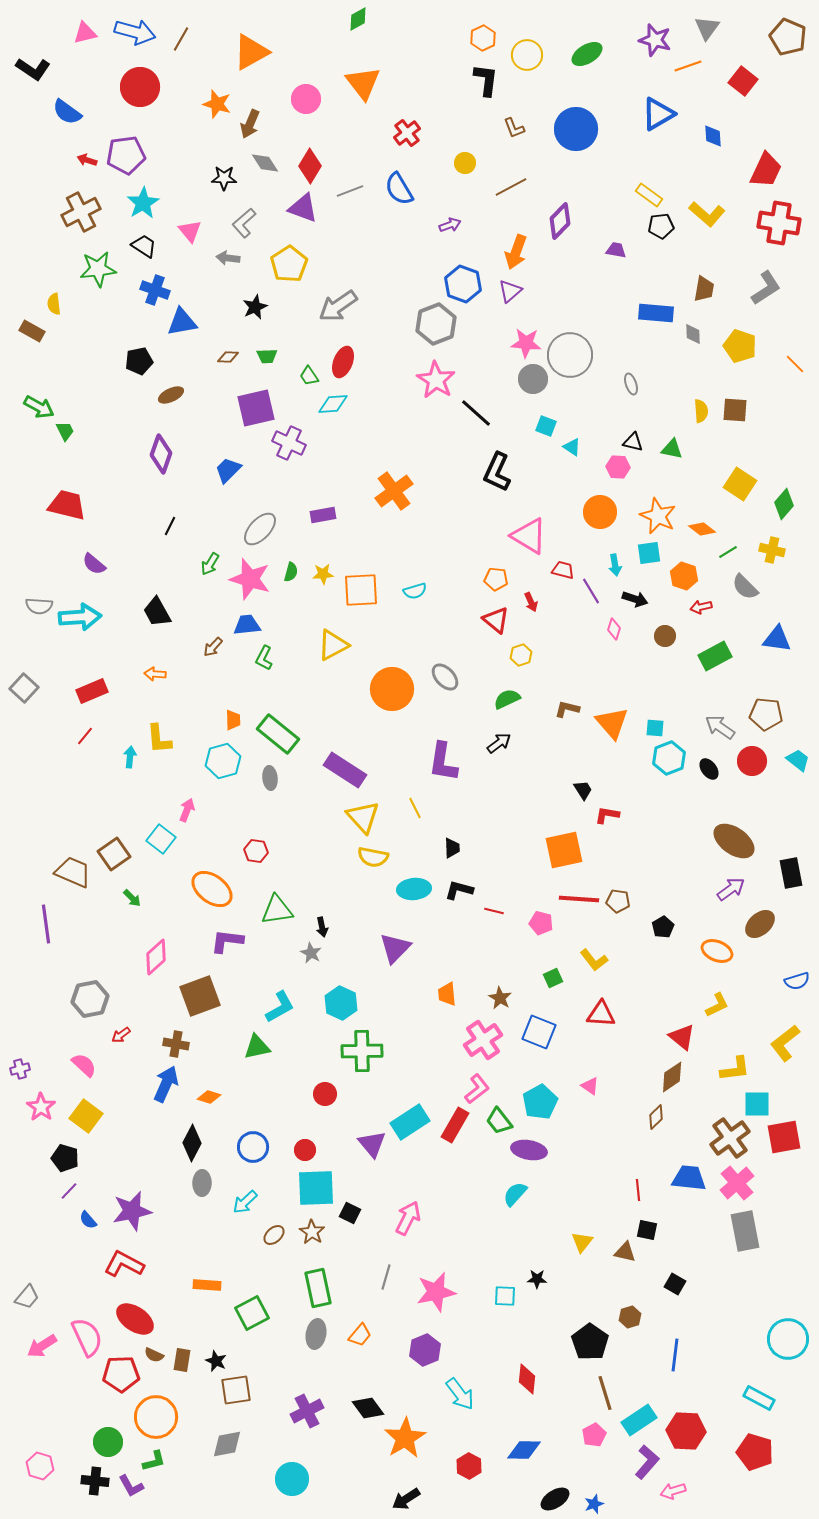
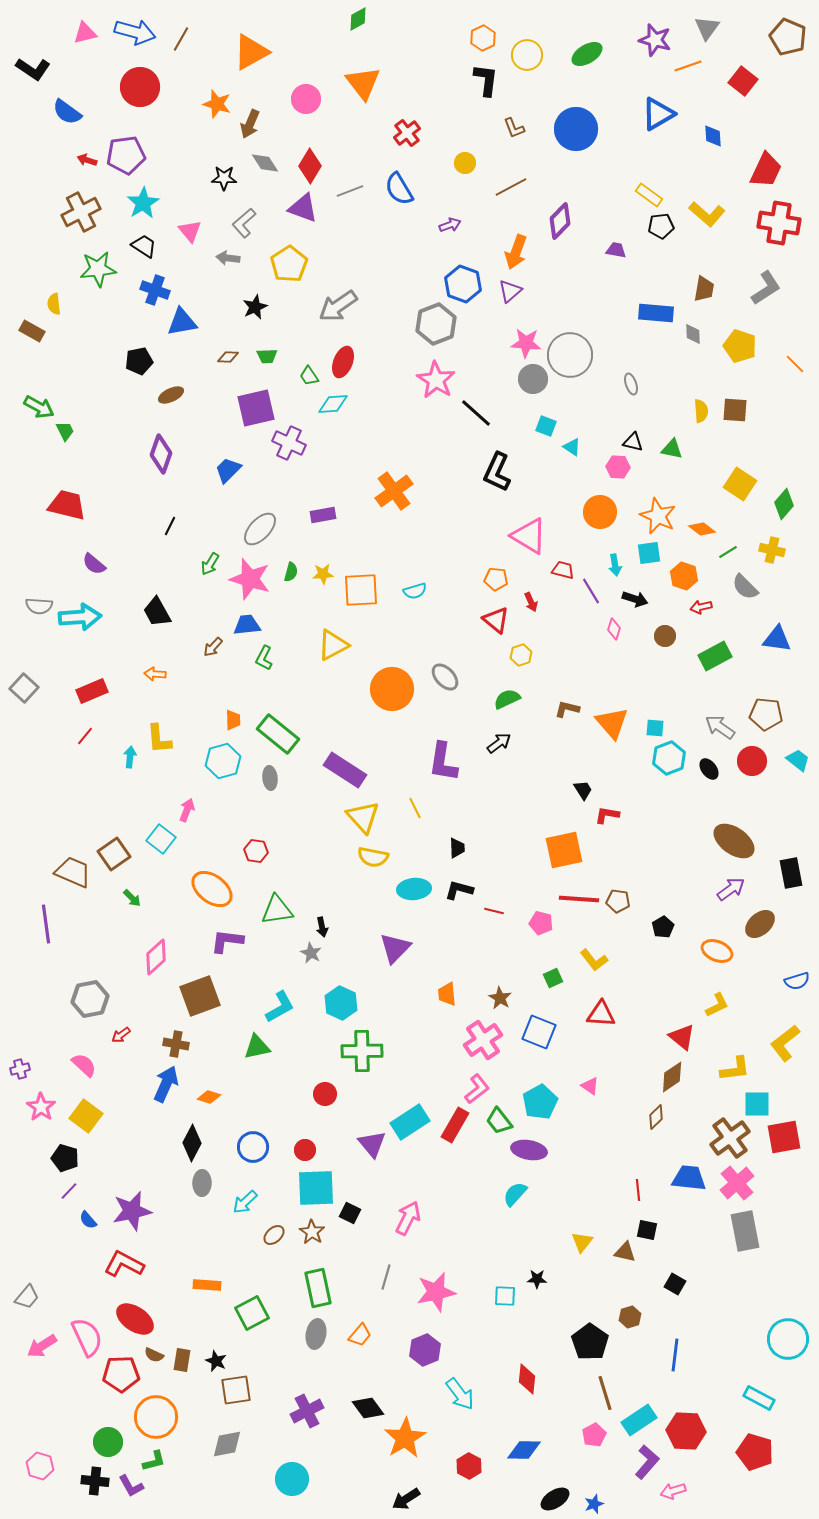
black trapezoid at (452, 848): moved 5 px right
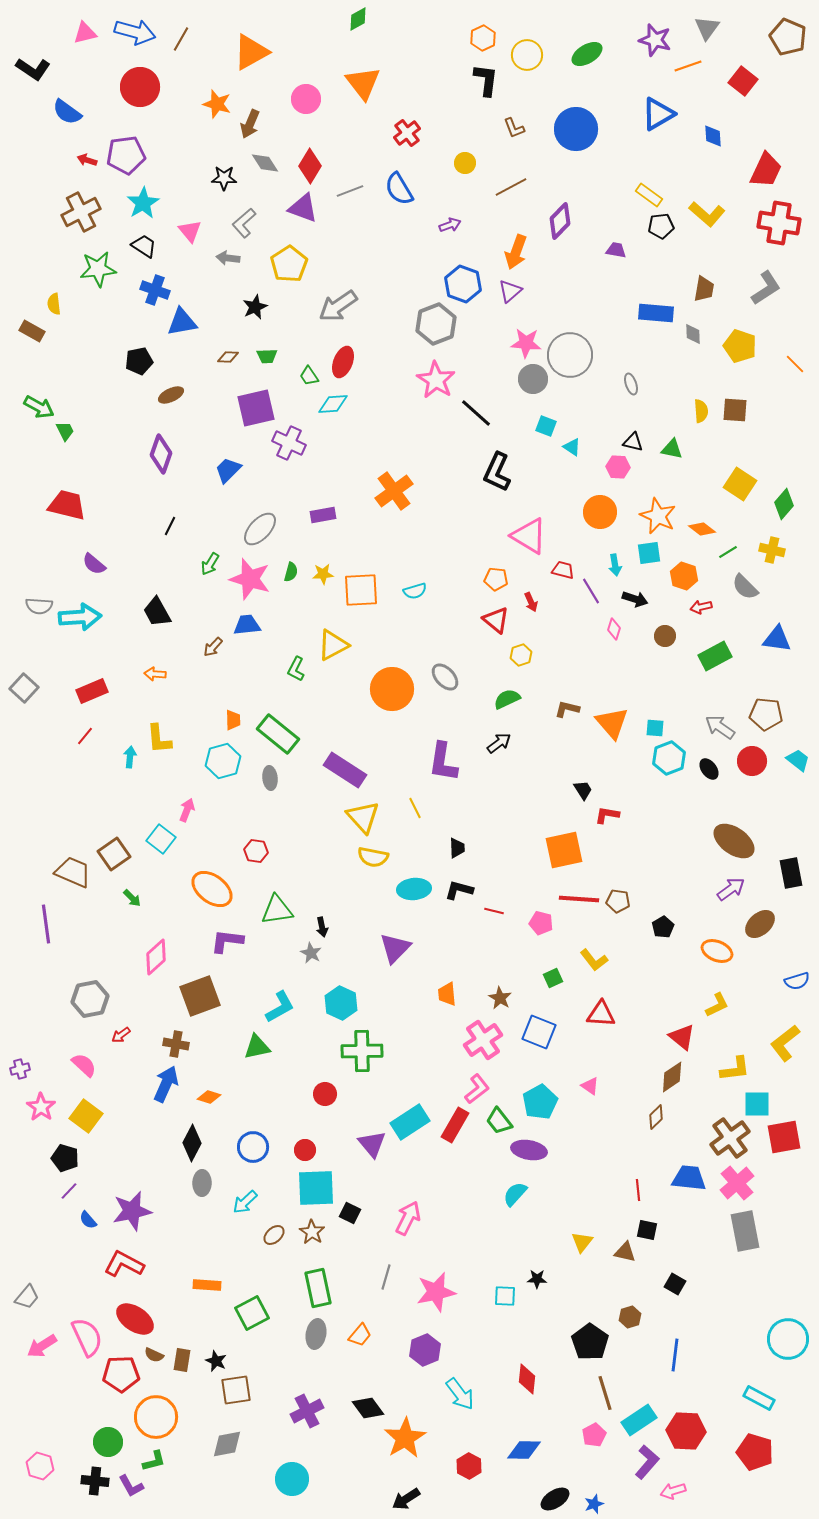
green L-shape at (264, 658): moved 32 px right, 11 px down
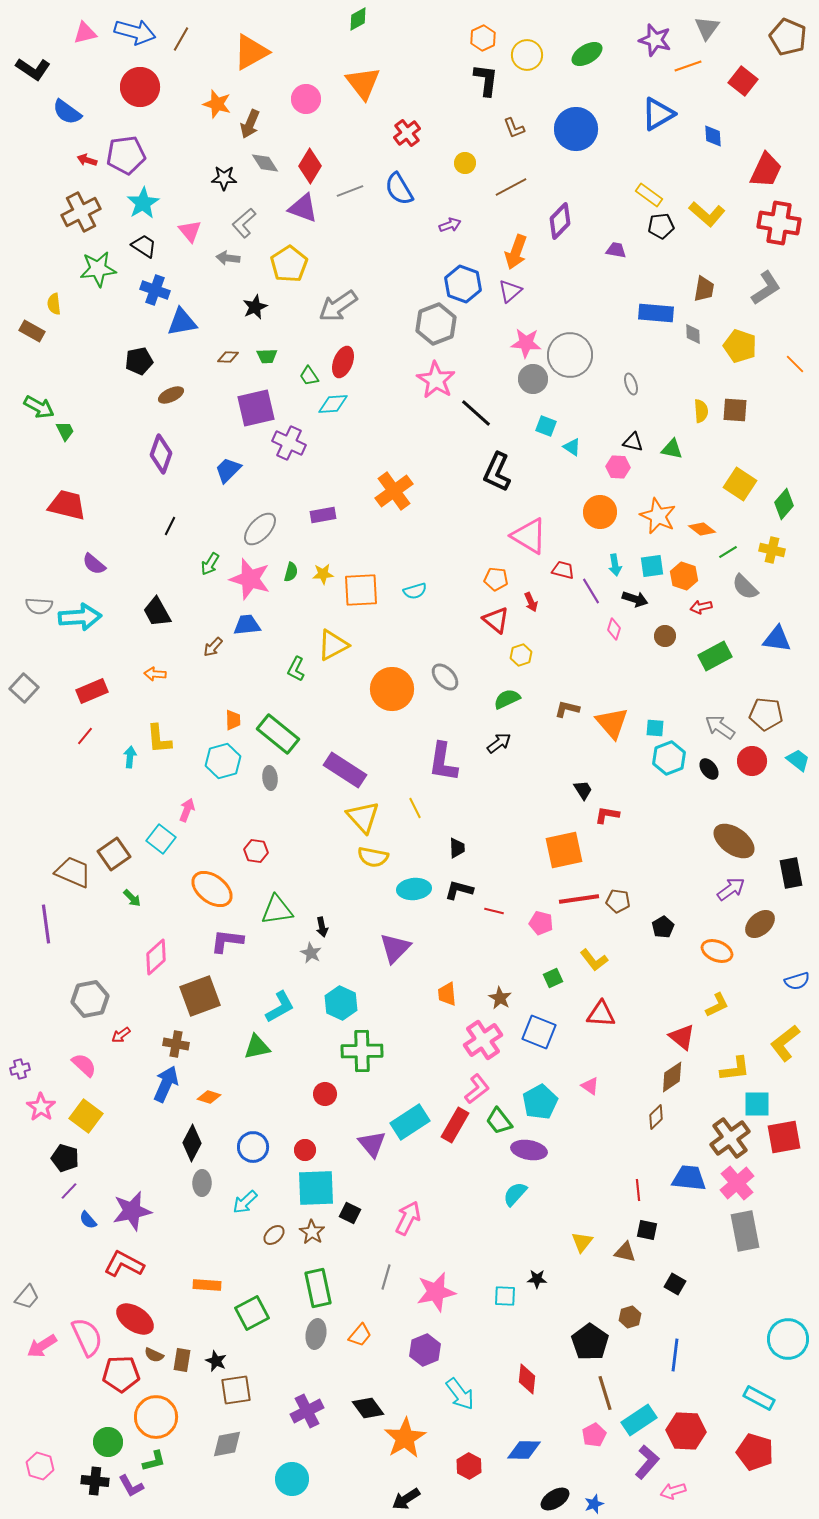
cyan square at (649, 553): moved 3 px right, 13 px down
red line at (579, 899): rotated 12 degrees counterclockwise
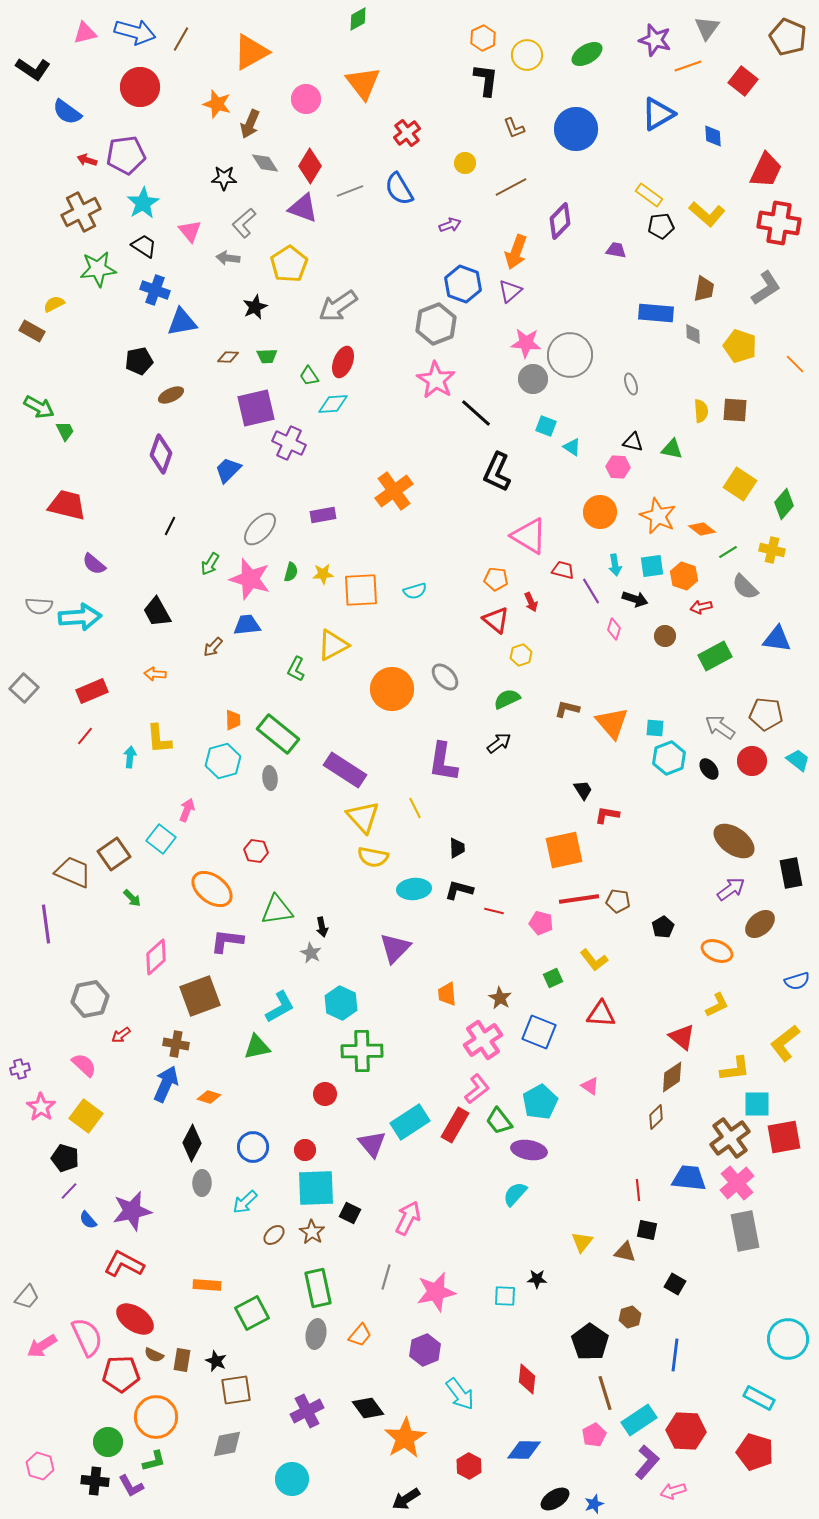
yellow semicircle at (54, 304): rotated 70 degrees clockwise
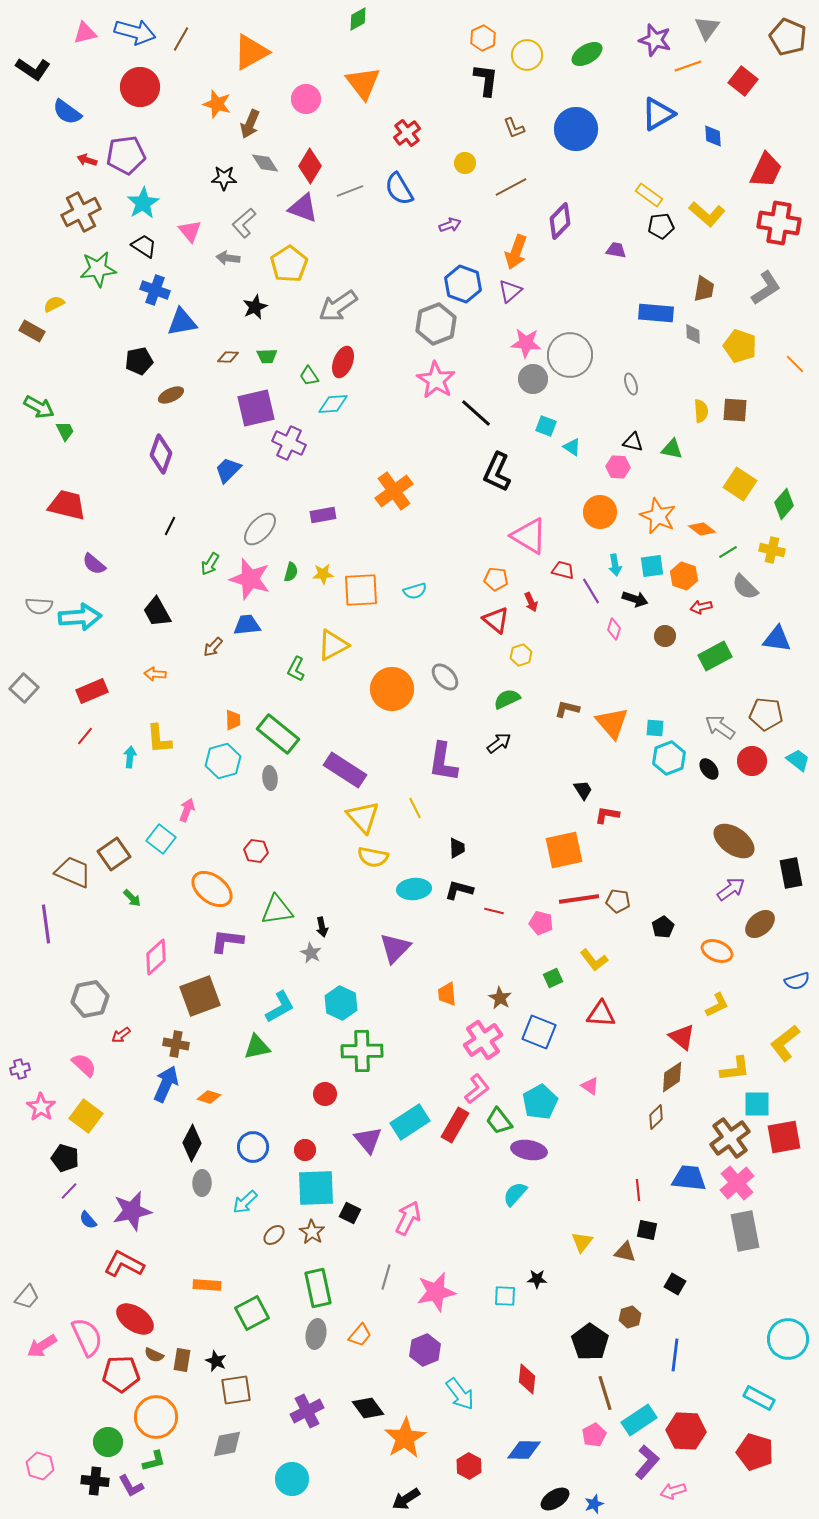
purple triangle at (372, 1144): moved 4 px left, 4 px up
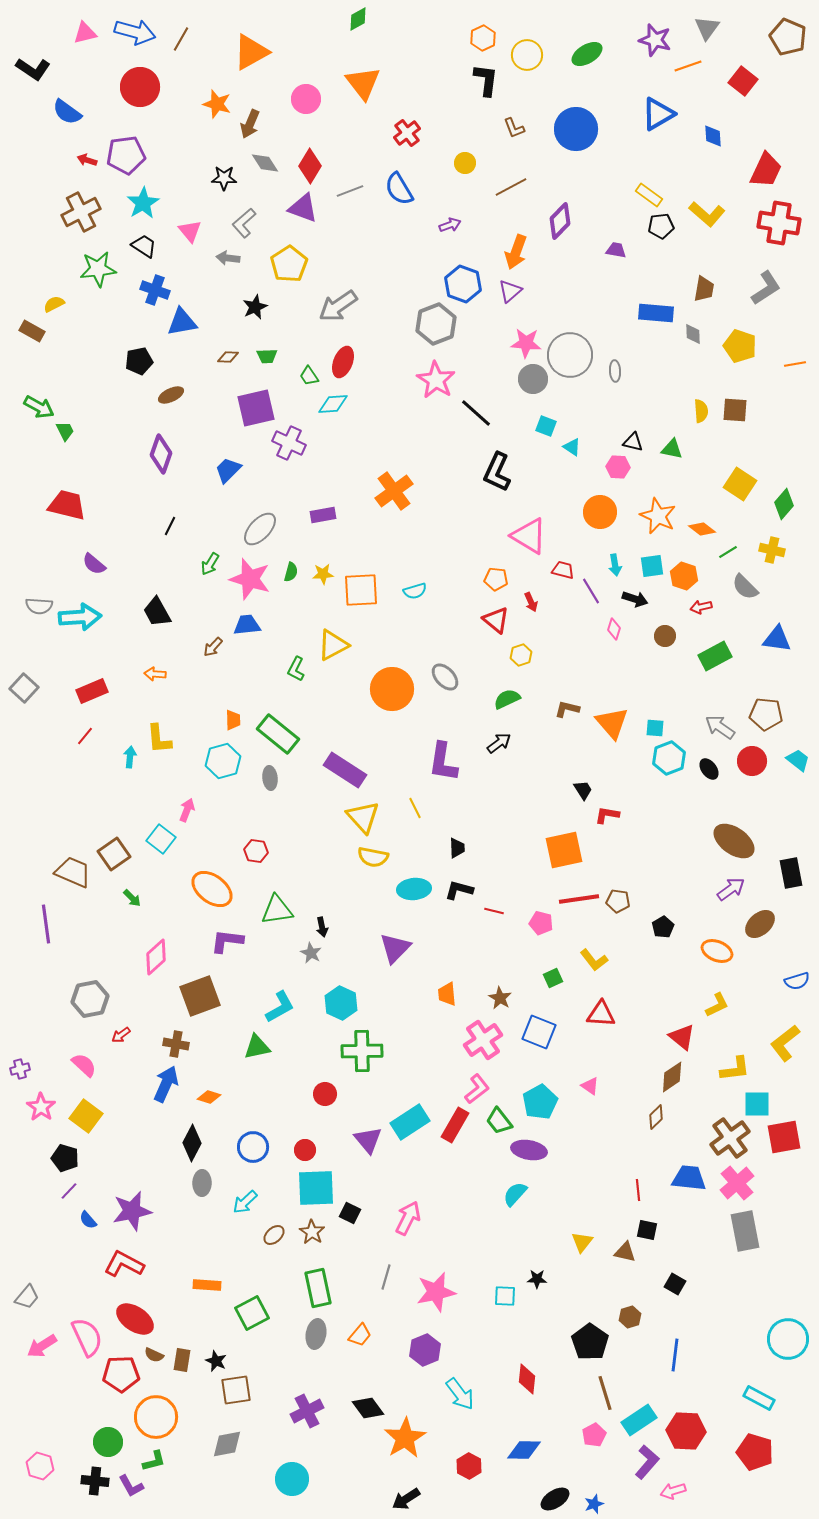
orange line at (795, 364): rotated 55 degrees counterclockwise
gray ellipse at (631, 384): moved 16 px left, 13 px up; rotated 15 degrees clockwise
